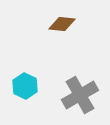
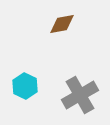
brown diamond: rotated 16 degrees counterclockwise
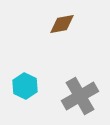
gray cross: moved 1 px down
